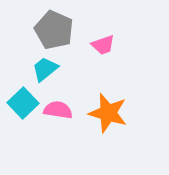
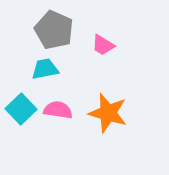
pink trapezoid: rotated 50 degrees clockwise
cyan trapezoid: rotated 28 degrees clockwise
cyan square: moved 2 px left, 6 px down
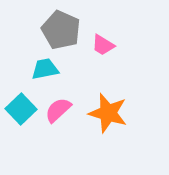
gray pentagon: moved 7 px right
pink semicircle: rotated 52 degrees counterclockwise
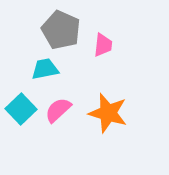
pink trapezoid: rotated 115 degrees counterclockwise
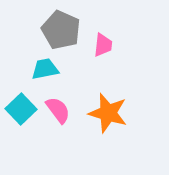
pink semicircle: rotated 96 degrees clockwise
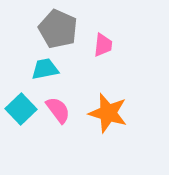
gray pentagon: moved 3 px left, 1 px up
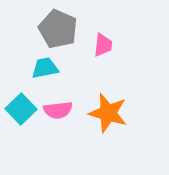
cyan trapezoid: moved 1 px up
pink semicircle: rotated 120 degrees clockwise
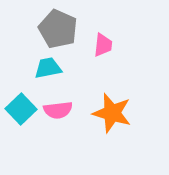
cyan trapezoid: moved 3 px right
orange star: moved 4 px right
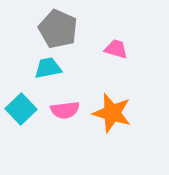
pink trapezoid: moved 13 px right, 4 px down; rotated 80 degrees counterclockwise
pink semicircle: moved 7 px right
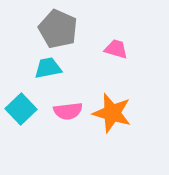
pink semicircle: moved 3 px right, 1 px down
